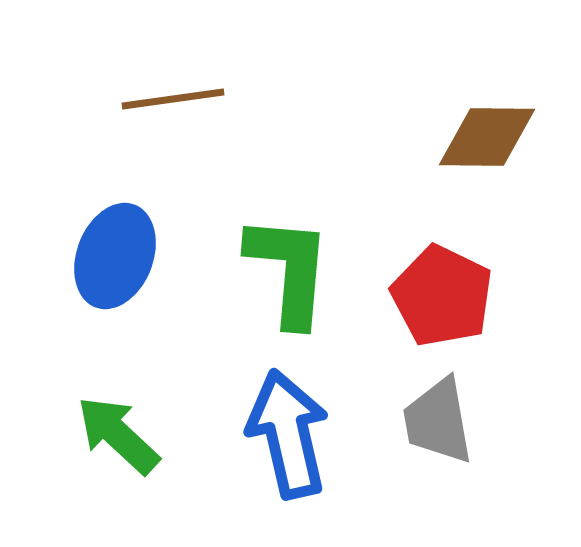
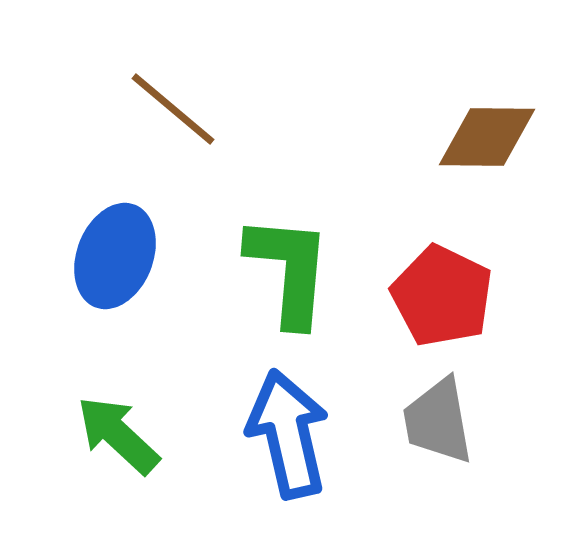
brown line: moved 10 px down; rotated 48 degrees clockwise
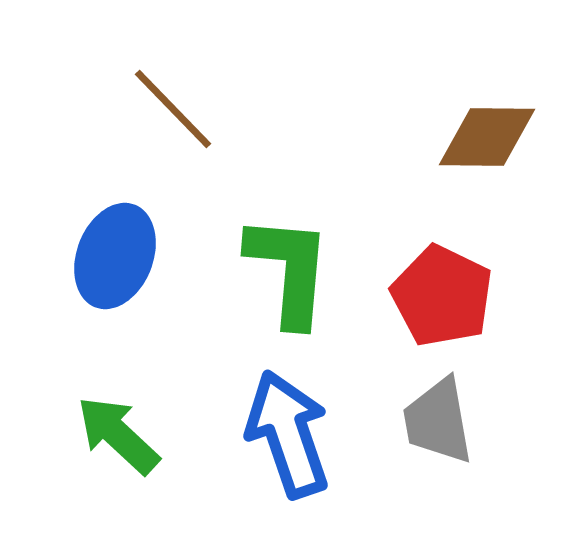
brown line: rotated 6 degrees clockwise
blue arrow: rotated 6 degrees counterclockwise
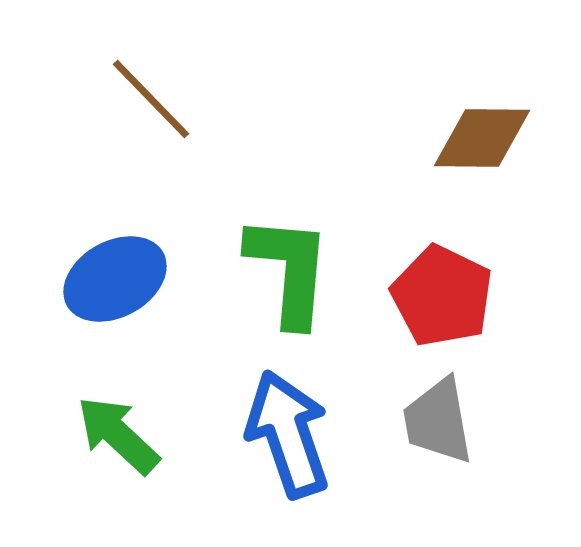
brown line: moved 22 px left, 10 px up
brown diamond: moved 5 px left, 1 px down
blue ellipse: moved 23 px down; rotated 40 degrees clockwise
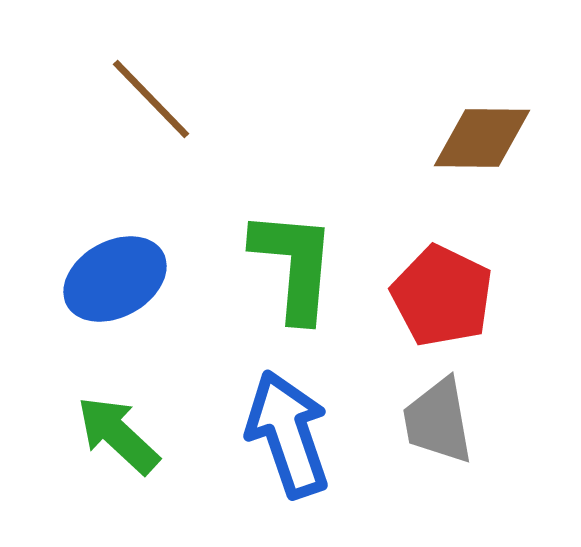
green L-shape: moved 5 px right, 5 px up
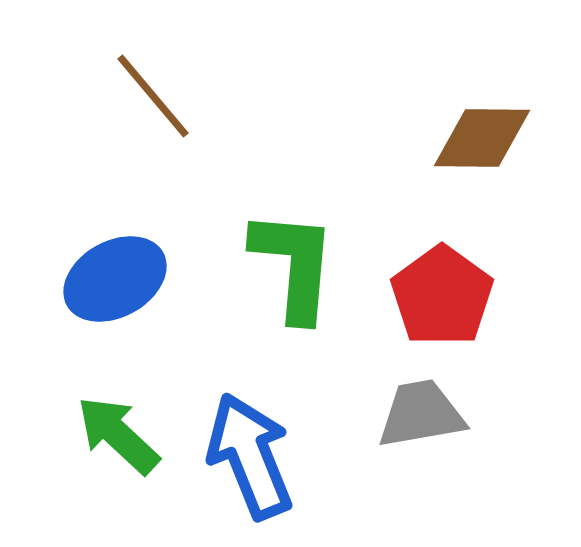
brown line: moved 2 px right, 3 px up; rotated 4 degrees clockwise
red pentagon: rotated 10 degrees clockwise
gray trapezoid: moved 17 px left, 7 px up; rotated 90 degrees clockwise
blue arrow: moved 38 px left, 22 px down; rotated 3 degrees counterclockwise
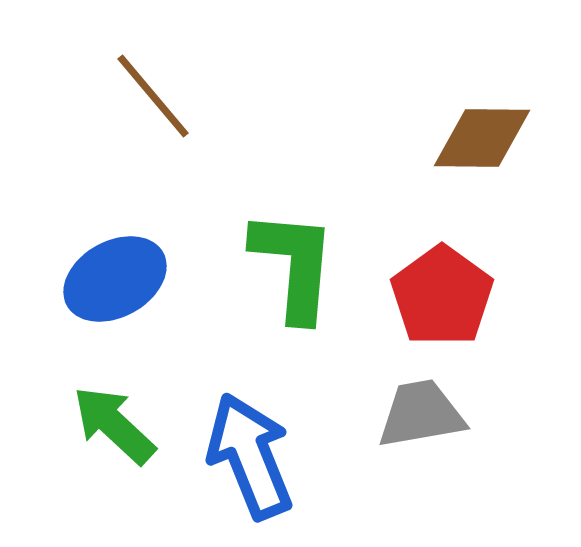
green arrow: moved 4 px left, 10 px up
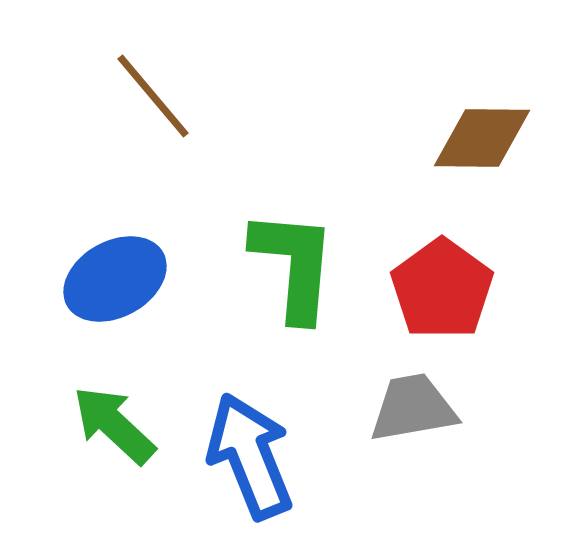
red pentagon: moved 7 px up
gray trapezoid: moved 8 px left, 6 px up
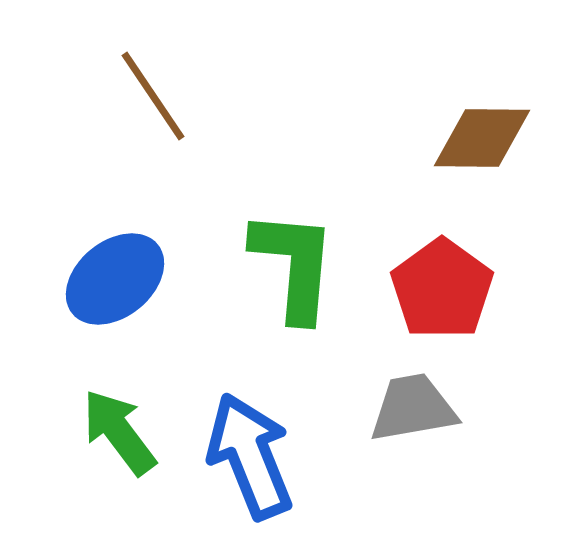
brown line: rotated 6 degrees clockwise
blue ellipse: rotated 10 degrees counterclockwise
green arrow: moved 5 px right, 7 px down; rotated 10 degrees clockwise
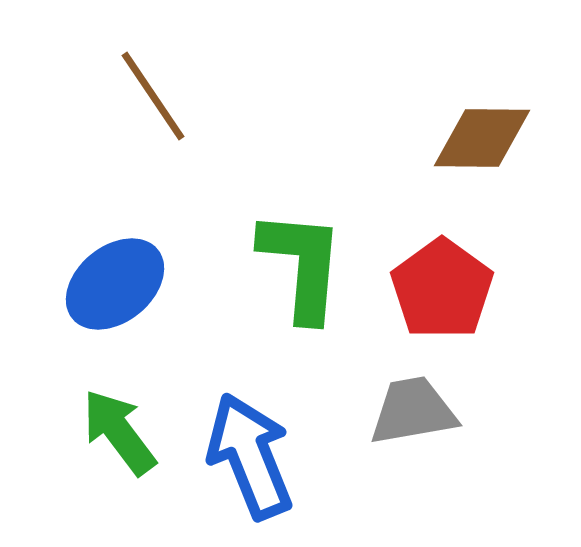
green L-shape: moved 8 px right
blue ellipse: moved 5 px down
gray trapezoid: moved 3 px down
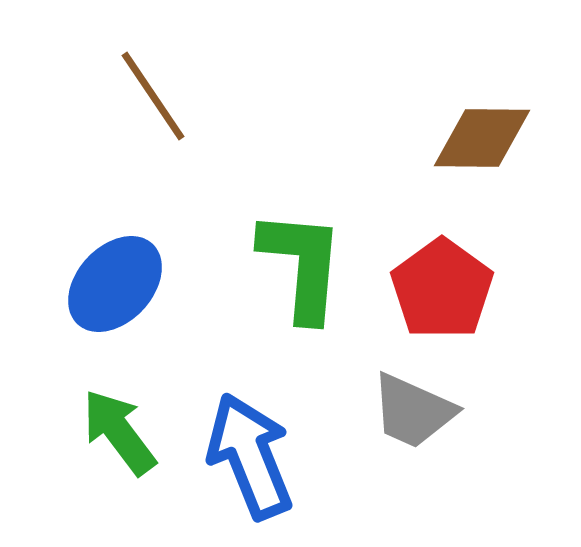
blue ellipse: rotated 8 degrees counterclockwise
gray trapezoid: rotated 146 degrees counterclockwise
